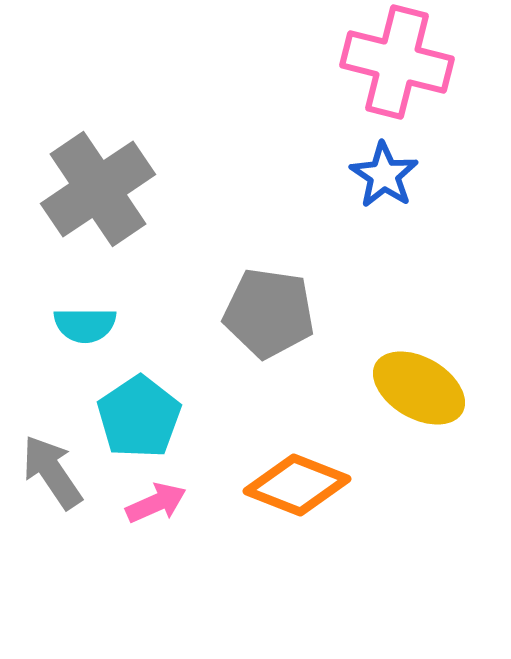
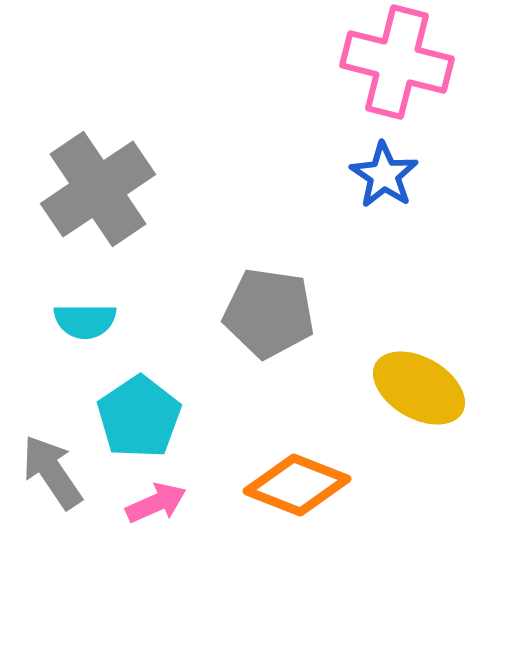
cyan semicircle: moved 4 px up
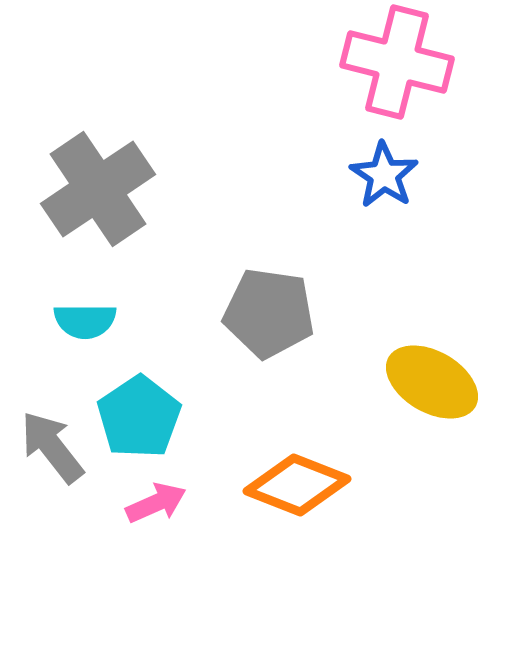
yellow ellipse: moved 13 px right, 6 px up
gray arrow: moved 25 px up; rotated 4 degrees counterclockwise
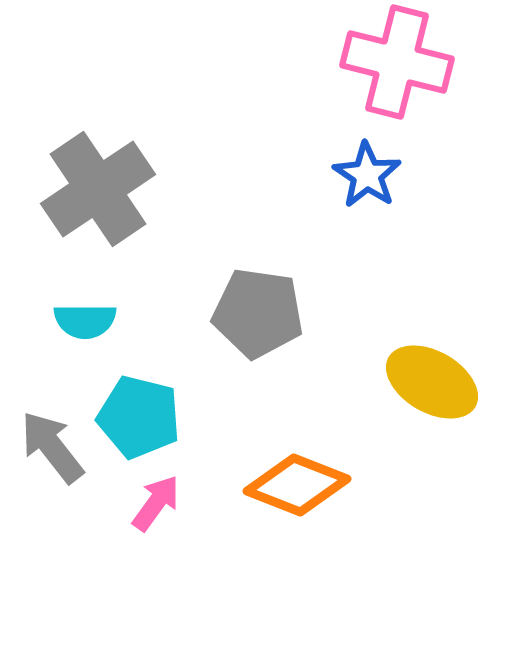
blue star: moved 17 px left
gray pentagon: moved 11 px left
cyan pentagon: rotated 24 degrees counterclockwise
pink arrow: rotated 30 degrees counterclockwise
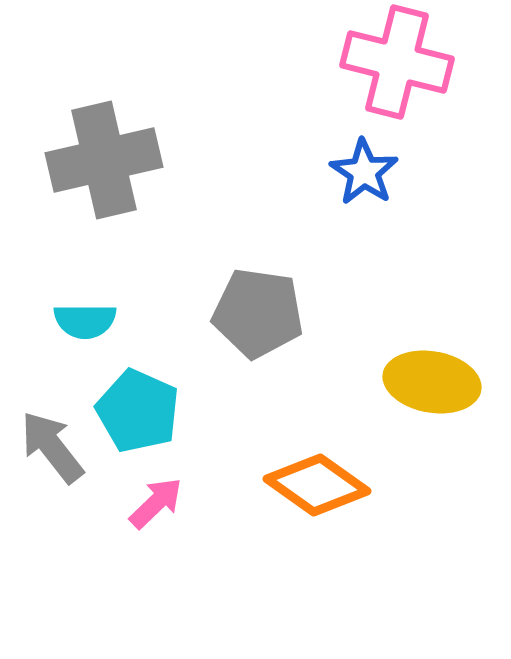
blue star: moved 3 px left, 3 px up
gray cross: moved 6 px right, 29 px up; rotated 21 degrees clockwise
yellow ellipse: rotated 20 degrees counterclockwise
cyan pentagon: moved 1 px left, 6 px up; rotated 10 degrees clockwise
orange diamond: moved 20 px right; rotated 14 degrees clockwise
pink arrow: rotated 10 degrees clockwise
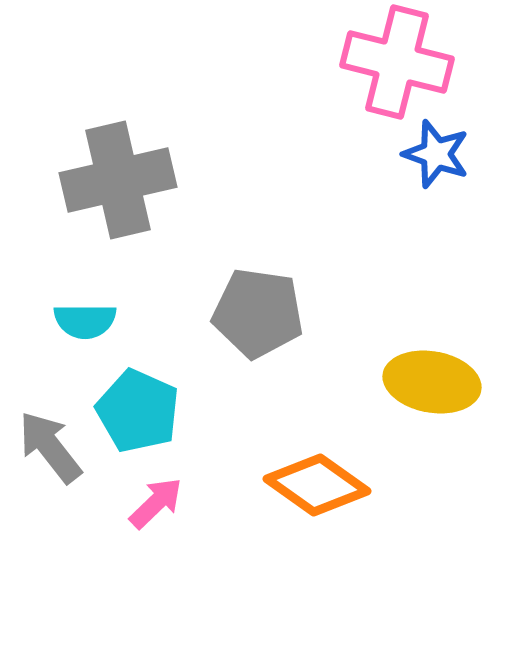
gray cross: moved 14 px right, 20 px down
blue star: moved 72 px right, 18 px up; rotated 14 degrees counterclockwise
gray arrow: moved 2 px left
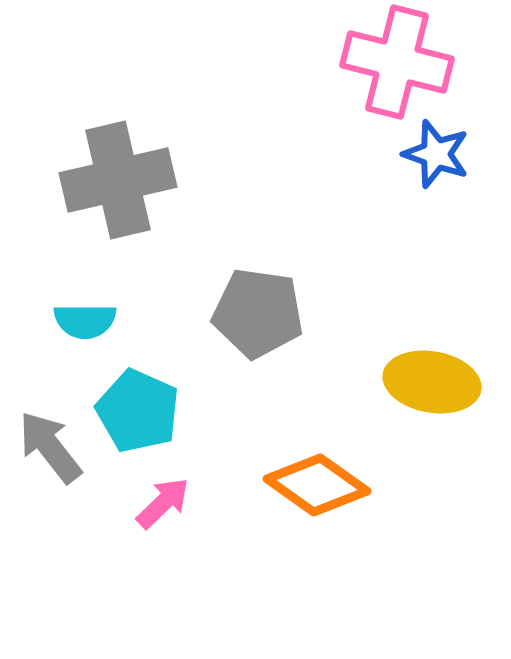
pink arrow: moved 7 px right
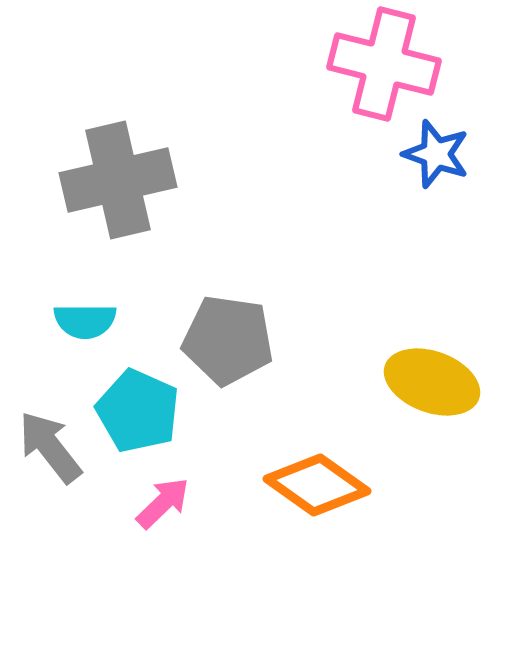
pink cross: moved 13 px left, 2 px down
gray pentagon: moved 30 px left, 27 px down
yellow ellipse: rotated 10 degrees clockwise
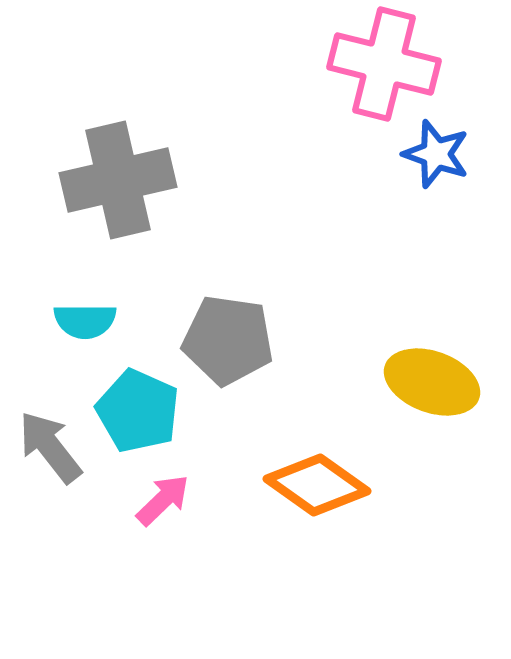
pink arrow: moved 3 px up
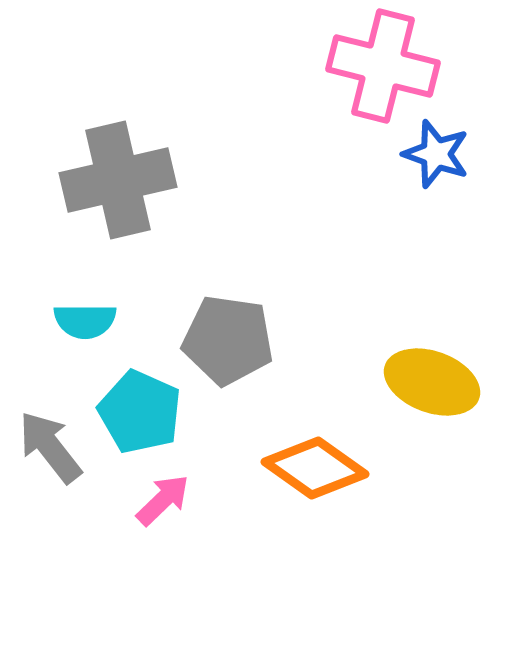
pink cross: moved 1 px left, 2 px down
cyan pentagon: moved 2 px right, 1 px down
orange diamond: moved 2 px left, 17 px up
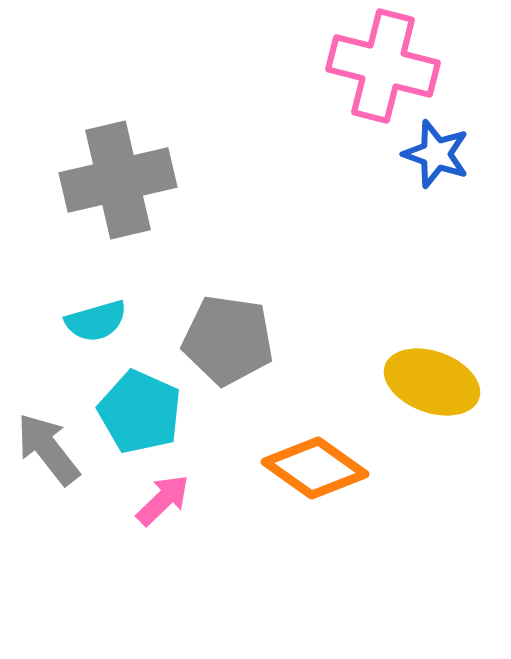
cyan semicircle: moved 11 px right; rotated 16 degrees counterclockwise
gray arrow: moved 2 px left, 2 px down
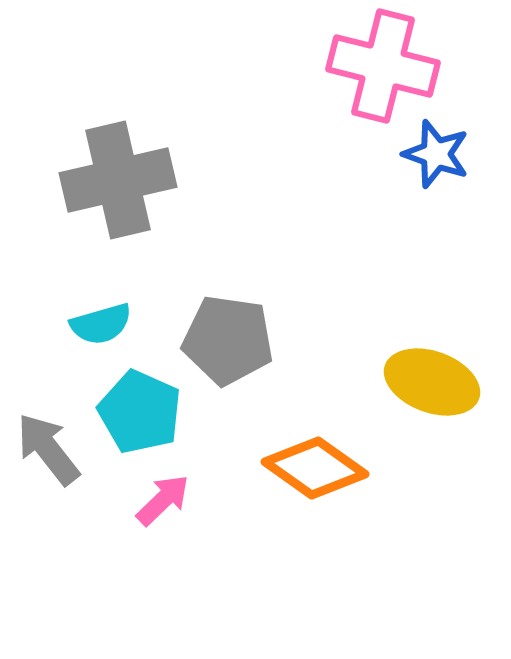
cyan semicircle: moved 5 px right, 3 px down
